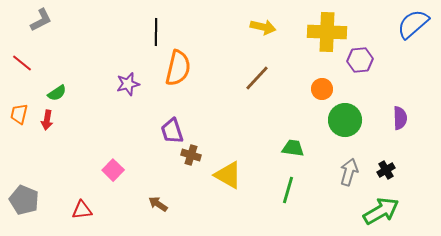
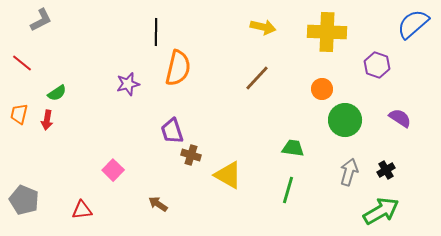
purple hexagon: moved 17 px right, 5 px down; rotated 25 degrees clockwise
purple semicircle: rotated 55 degrees counterclockwise
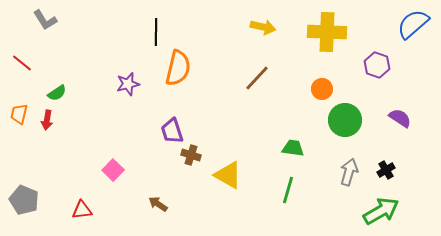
gray L-shape: moved 4 px right; rotated 85 degrees clockwise
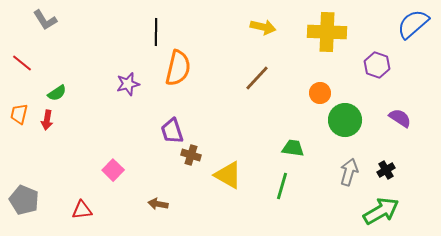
orange circle: moved 2 px left, 4 px down
green line: moved 6 px left, 4 px up
brown arrow: rotated 24 degrees counterclockwise
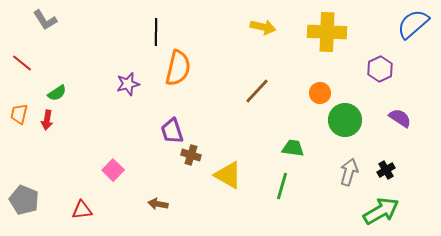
purple hexagon: moved 3 px right, 4 px down; rotated 15 degrees clockwise
brown line: moved 13 px down
